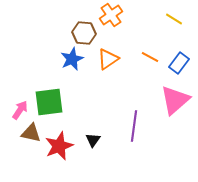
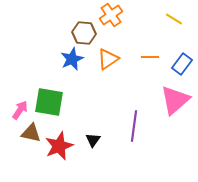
orange line: rotated 30 degrees counterclockwise
blue rectangle: moved 3 px right, 1 px down
green square: rotated 16 degrees clockwise
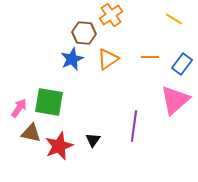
pink arrow: moved 1 px left, 2 px up
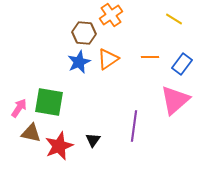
blue star: moved 7 px right, 3 px down
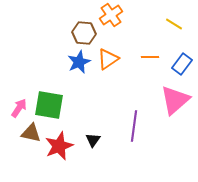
yellow line: moved 5 px down
green square: moved 3 px down
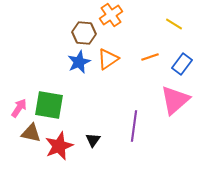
orange line: rotated 18 degrees counterclockwise
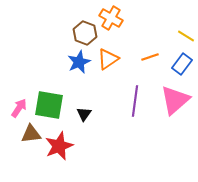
orange cross: moved 3 px down; rotated 25 degrees counterclockwise
yellow line: moved 12 px right, 12 px down
brown hexagon: moved 1 px right; rotated 15 degrees clockwise
purple line: moved 1 px right, 25 px up
brown triangle: moved 1 px down; rotated 20 degrees counterclockwise
black triangle: moved 9 px left, 26 px up
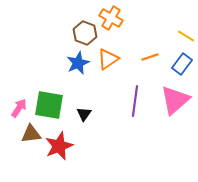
blue star: moved 1 px left, 1 px down
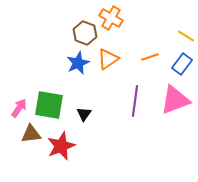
pink triangle: rotated 20 degrees clockwise
red star: moved 2 px right
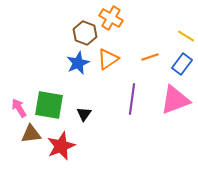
purple line: moved 3 px left, 2 px up
pink arrow: rotated 66 degrees counterclockwise
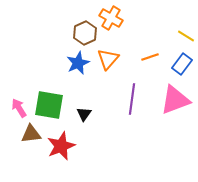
brown hexagon: rotated 15 degrees clockwise
orange triangle: rotated 15 degrees counterclockwise
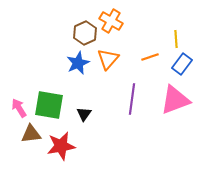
orange cross: moved 3 px down
yellow line: moved 10 px left, 3 px down; rotated 54 degrees clockwise
red star: rotated 12 degrees clockwise
